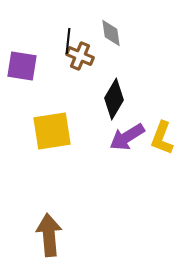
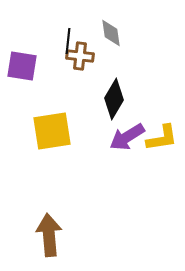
brown cross: rotated 16 degrees counterclockwise
yellow L-shape: rotated 120 degrees counterclockwise
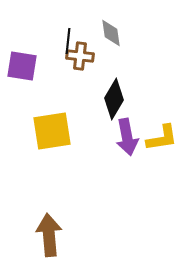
purple arrow: rotated 69 degrees counterclockwise
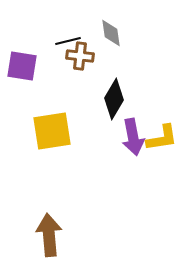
black line: rotated 70 degrees clockwise
purple arrow: moved 6 px right
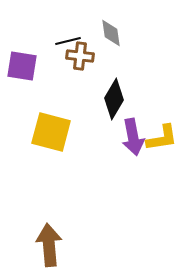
yellow square: moved 1 px left, 1 px down; rotated 24 degrees clockwise
brown arrow: moved 10 px down
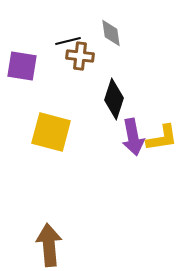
black diamond: rotated 12 degrees counterclockwise
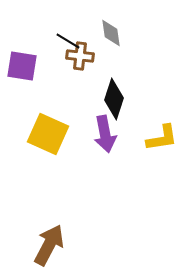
black line: rotated 45 degrees clockwise
yellow square: moved 3 px left, 2 px down; rotated 9 degrees clockwise
purple arrow: moved 28 px left, 3 px up
brown arrow: rotated 33 degrees clockwise
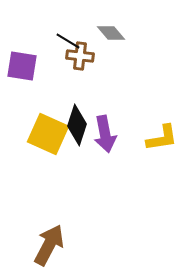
gray diamond: rotated 32 degrees counterclockwise
black diamond: moved 37 px left, 26 px down
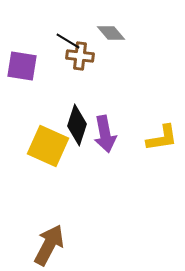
yellow square: moved 12 px down
